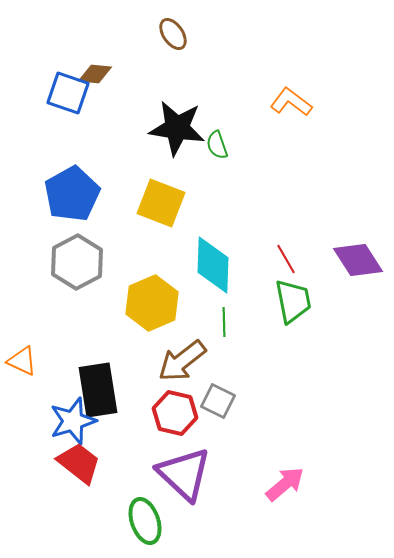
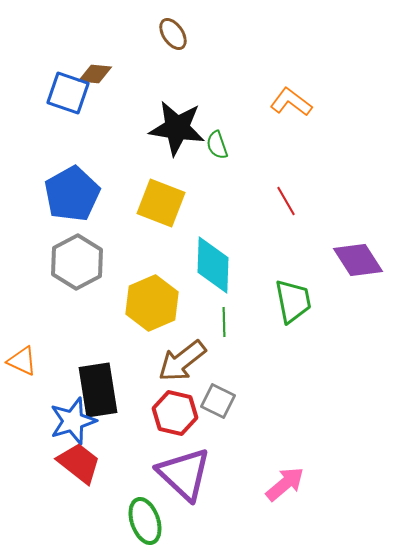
red line: moved 58 px up
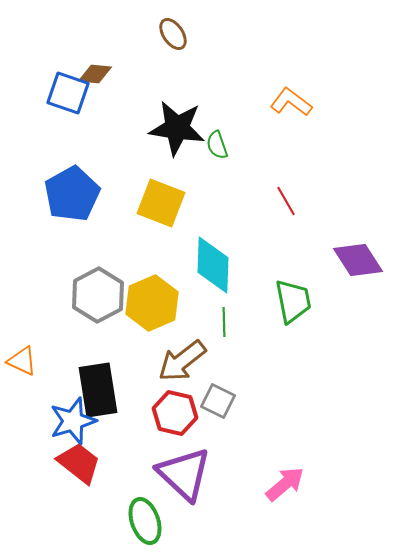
gray hexagon: moved 21 px right, 33 px down
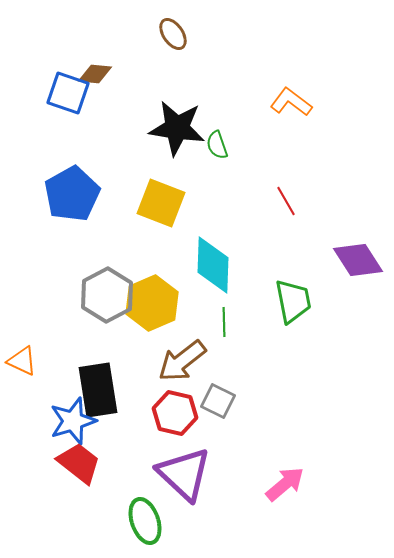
gray hexagon: moved 9 px right
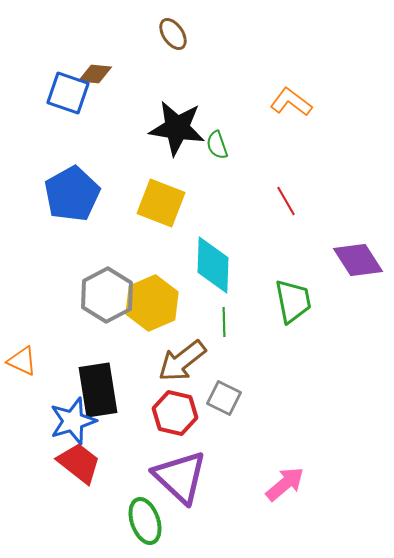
gray square: moved 6 px right, 3 px up
purple triangle: moved 4 px left, 3 px down
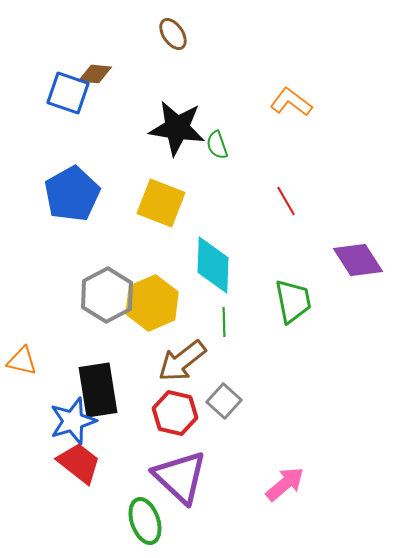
orange triangle: rotated 12 degrees counterclockwise
gray square: moved 3 px down; rotated 16 degrees clockwise
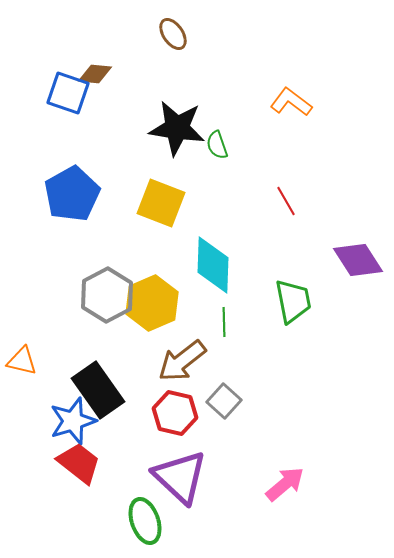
black rectangle: rotated 26 degrees counterclockwise
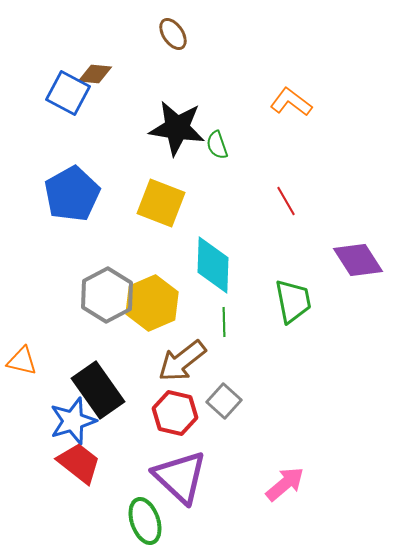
blue square: rotated 9 degrees clockwise
